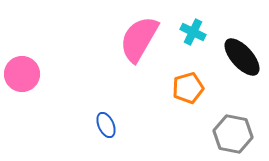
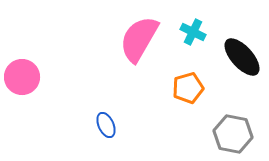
pink circle: moved 3 px down
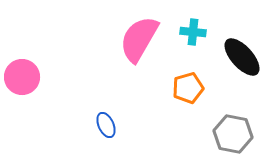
cyan cross: rotated 20 degrees counterclockwise
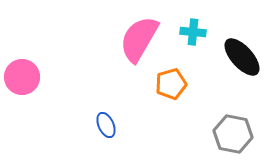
orange pentagon: moved 17 px left, 4 px up
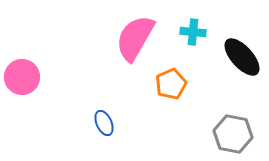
pink semicircle: moved 4 px left, 1 px up
orange pentagon: rotated 8 degrees counterclockwise
blue ellipse: moved 2 px left, 2 px up
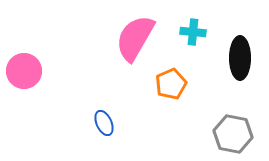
black ellipse: moved 2 px left, 1 px down; rotated 42 degrees clockwise
pink circle: moved 2 px right, 6 px up
